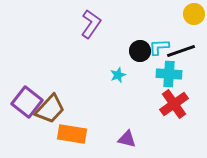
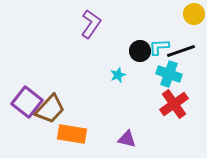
cyan cross: rotated 15 degrees clockwise
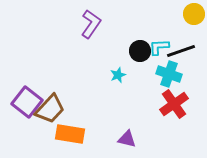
orange rectangle: moved 2 px left
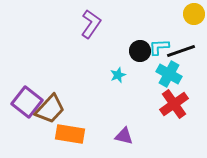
cyan cross: rotated 10 degrees clockwise
purple triangle: moved 3 px left, 3 px up
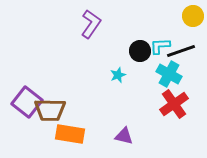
yellow circle: moved 1 px left, 2 px down
cyan L-shape: moved 1 px right, 1 px up
brown trapezoid: moved 1 px down; rotated 48 degrees clockwise
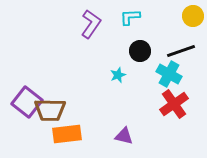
cyan L-shape: moved 30 px left, 29 px up
orange rectangle: moved 3 px left; rotated 16 degrees counterclockwise
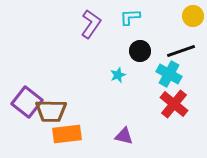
red cross: rotated 16 degrees counterclockwise
brown trapezoid: moved 1 px right, 1 px down
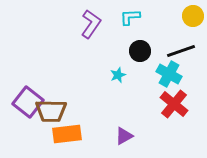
purple square: moved 1 px right
purple triangle: rotated 42 degrees counterclockwise
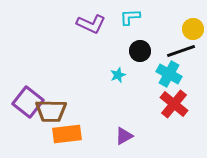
yellow circle: moved 13 px down
purple L-shape: rotated 80 degrees clockwise
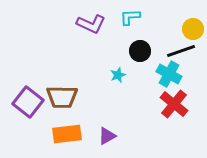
brown trapezoid: moved 11 px right, 14 px up
purple triangle: moved 17 px left
